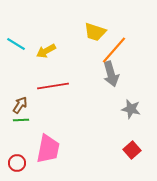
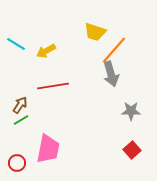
gray star: moved 2 px down; rotated 12 degrees counterclockwise
green line: rotated 28 degrees counterclockwise
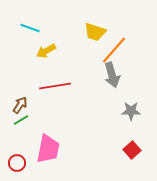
cyan line: moved 14 px right, 16 px up; rotated 12 degrees counterclockwise
gray arrow: moved 1 px right, 1 px down
red line: moved 2 px right
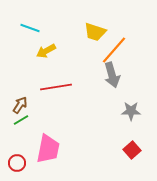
red line: moved 1 px right, 1 px down
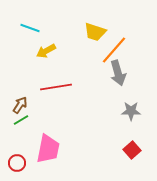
gray arrow: moved 6 px right, 2 px up
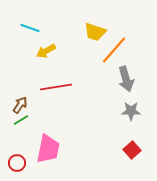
gray arrow: moved 8 px right, 6 px down
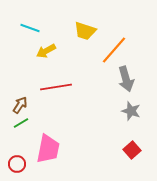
yellow trapezoid: moved 10 px left, 1 px up
gray star: rotated 18 degrees clockwise
green line: moved 3 px down
red circle: moved 1 px down
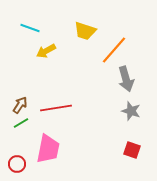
red line: moved 21 px down
red square: rotated 30 degrees counterclockwise
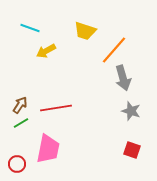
gray arrow: moved 3 px left, 1 px up
